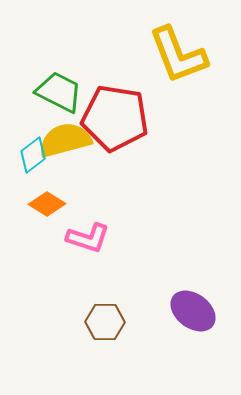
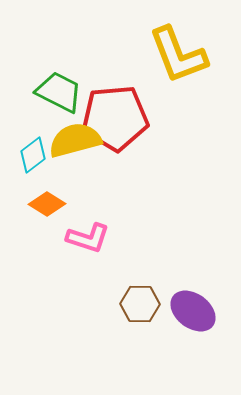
red pentagon: rotated 14 degrees counterclockwise
yellow semicircle: moved 10 px right
brown hexagon: moved 35 px right, 18 px up
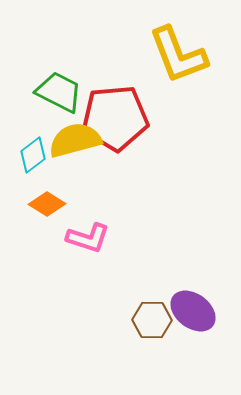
brown hexagon: moved 12 px right, 16 px down
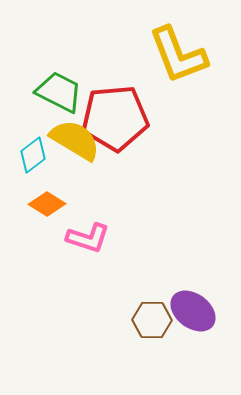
yellow semicircle: rotated 46 degrees clockwise
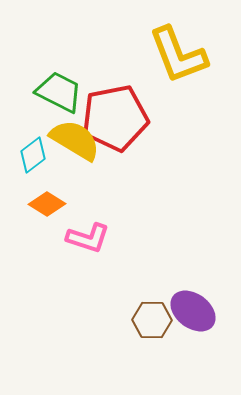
red pentagon: rotated 6 degrees counterclockwise
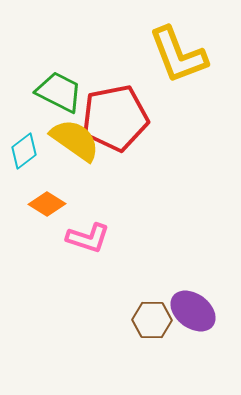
yellow semicircle: rotated 4 degrees clockwise
cyan diamond: moved 9 px left, 4 px up
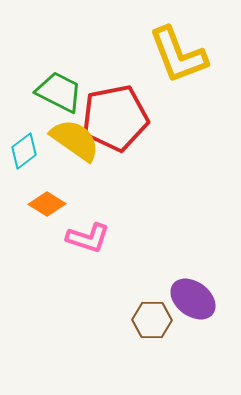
purple ellipse: moved 12 px up
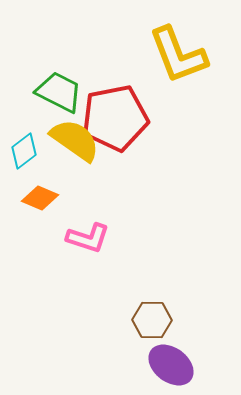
orange diamond: moved 7 px left, 6 px up; rotated 9 degrees counterclockwise
purple ellipse: moved 22 px left, 66 px down
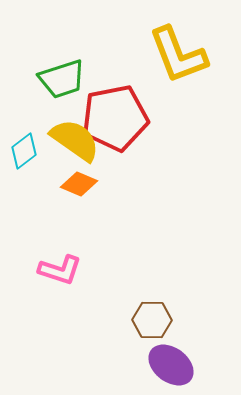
green trapezoid: moved 3 px right, 13 px up; rotated 135 degrees clockwise
orange diamond: moved 39 px right, 14 px up
pink L-shape: moved 28 px left, 32 px down
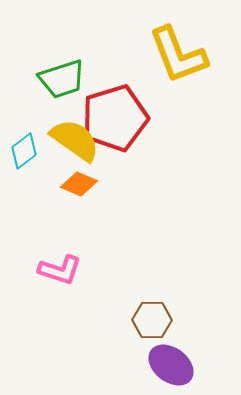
red pentagon: rotated 6 degrees counterclockwise
